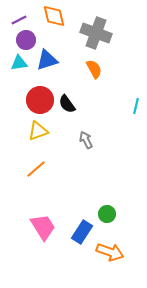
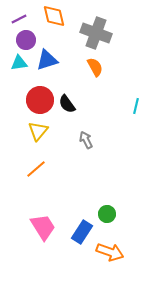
purple line: moved 1 px up
orange semicircle: moved 1 px right, 2 px up
yellow triangle: rotated 30 degrees counterclockwise
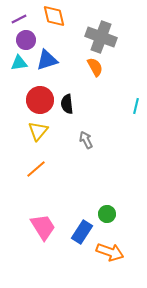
gray cross: moved 5 px right, 4 px down
black semicircle: rotated 30 degrees clockwise
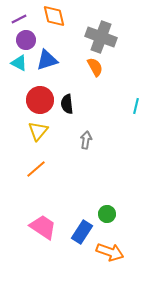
cyan triangle: rotated 36 degrees clockwise
gray arrow: rotated 36 degrees clockwise
pink trapezoid: rotated 24 degrees counterclockwise
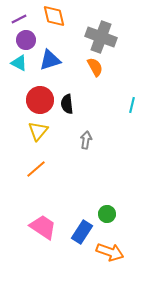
blue triangle: moved 3 px right
cyan line: moved 4 px left, 1 px up
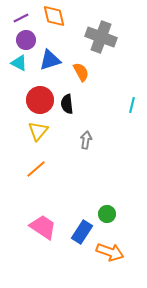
purple line: moved 2 px right, 1 px up
orange semicircle: moved 14 px left, 5 px down
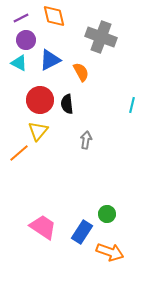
blue triangle: rotated 10 degrees counterclockwise
orange line: moved 17 px left, 16 px up
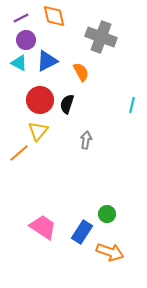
blue triangle: moved 3 px left, 1 px down
black semicircle: rotated 24 degrees clockwise
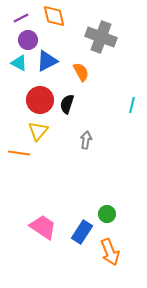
purple circle: moved 2 px right
orange line: rotated 50 degrees clockwise
orange arrow: rotated 48 degrees clockwise
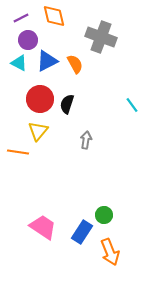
orange semicircle: moved 6 px left, 8 px up
red circle: moved 1 px up
cyan line: rotated 49 degrees counterclockwise
orange line: moved 1 px left, 1 px up
green circle: moved 3 px left, 1 px down
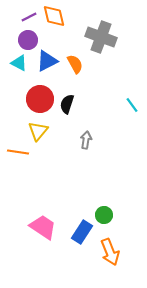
purple line: moved 8 px right, 1 px up
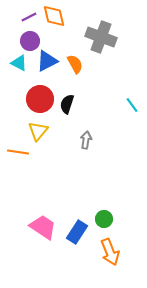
purple circle: moved 2 px right, 1 px down
green circle: moved 4 px down
blue rectangle: moved 5 px left
